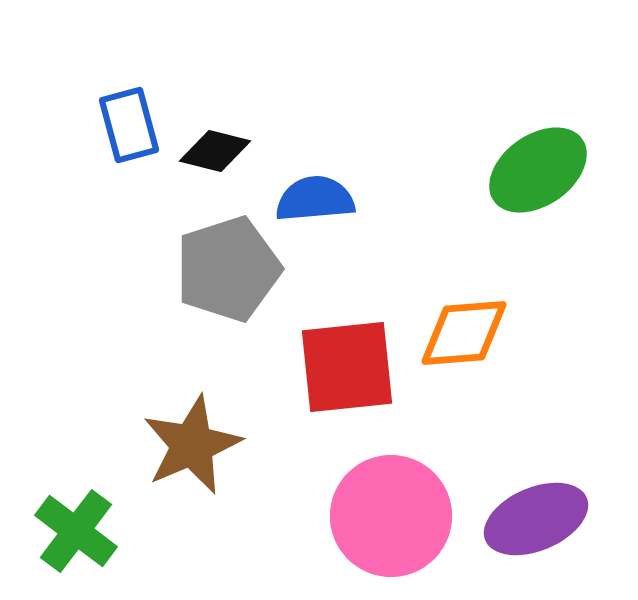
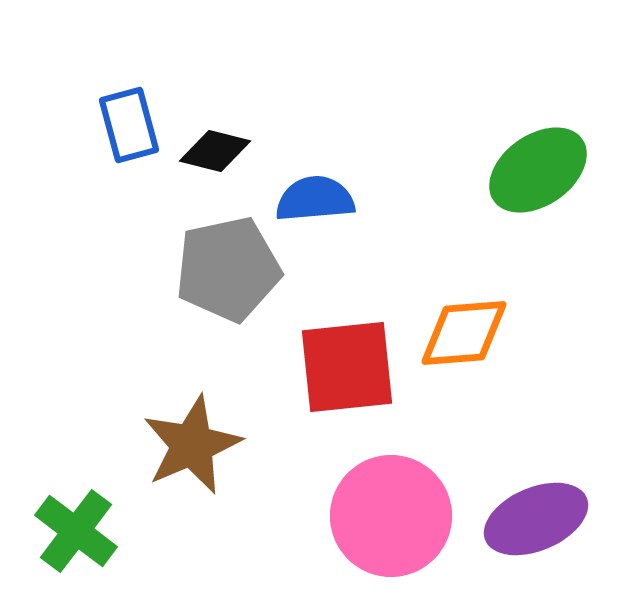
gray pentagon: rotated 6 degrees clockwise
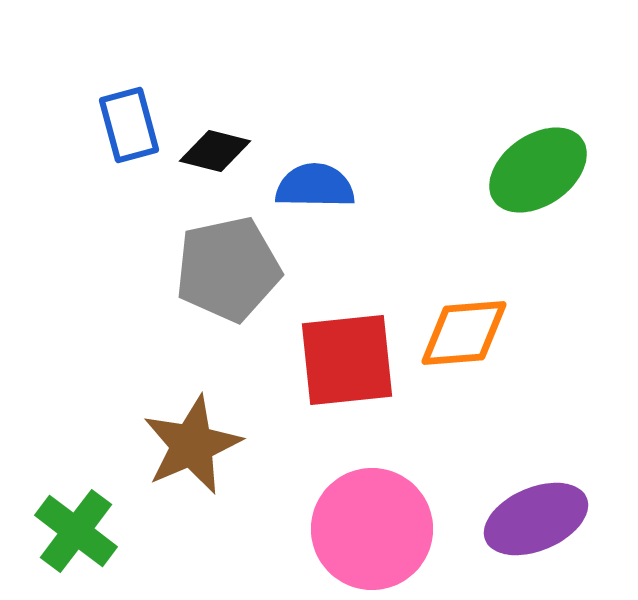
blue semicircle: moved 13 px up; rotated 6 degrees clockwise
red square: moved 7 px up
pink circle: moved 19 px left, 13 px down
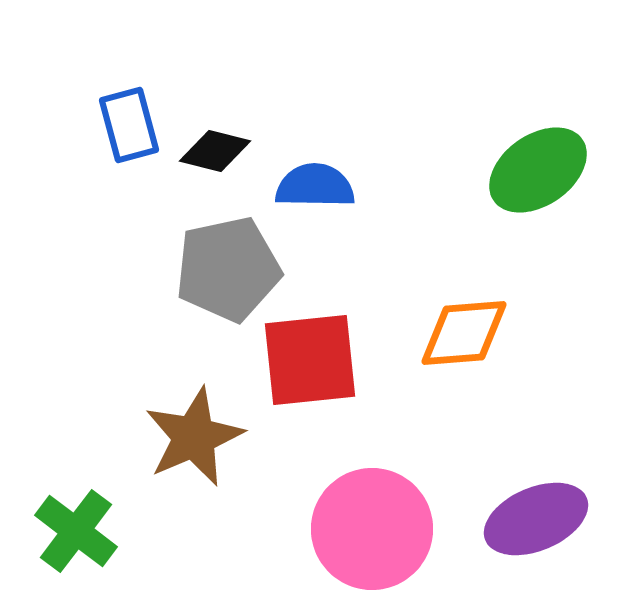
red square: moved 37 px left
brown star: moved 2 px right, 8 px up
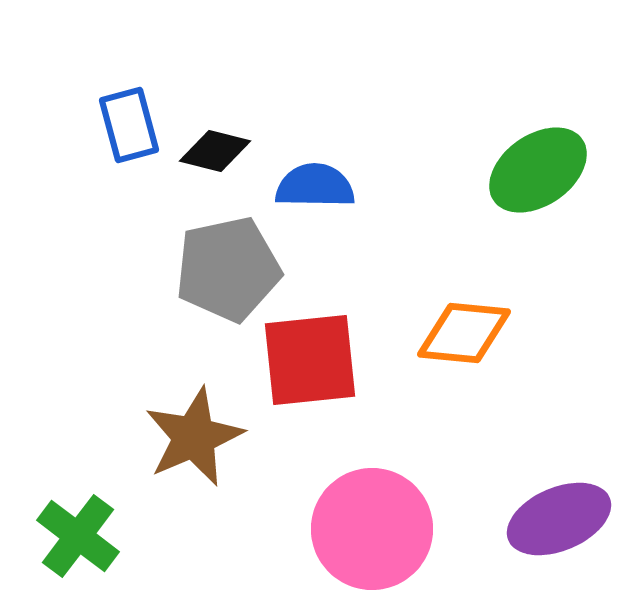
orange diamond: rotated 10 degrees clockwise
purple ellipse: moved 23 px right
green cross: moved 2 px right, 5 px down
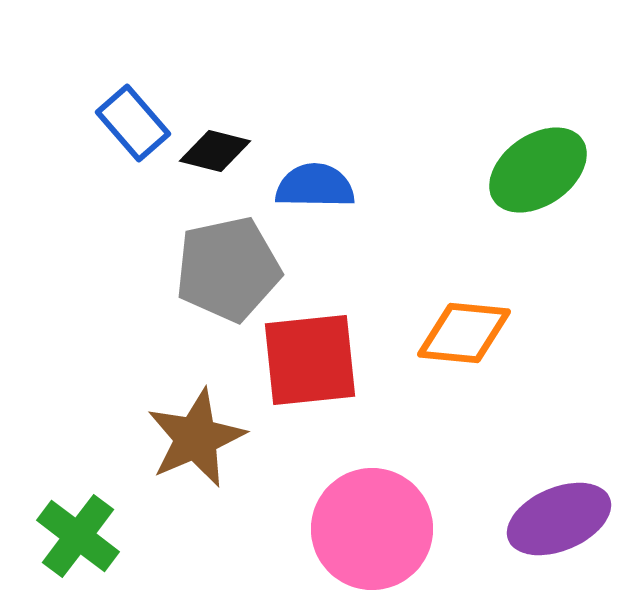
blue rectangle: moved 4 px right, 2 px up; rotated 26 degrees counterclockwise
brown star: moved 2 px right, 1 px down
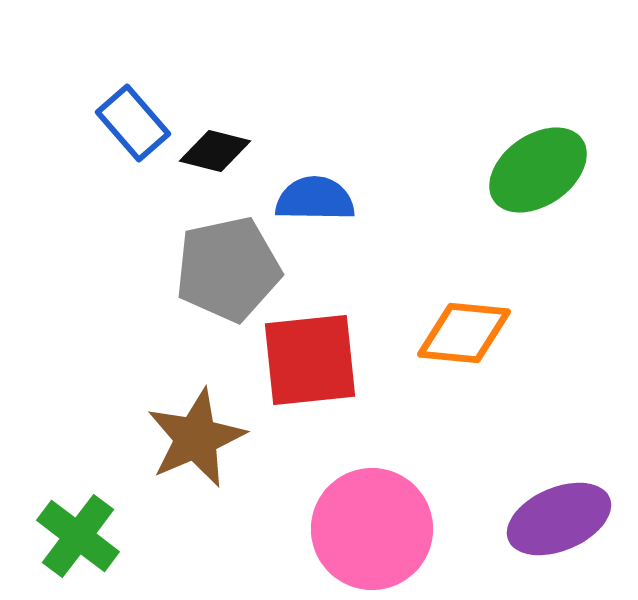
blue semicircle: moved 13 px down
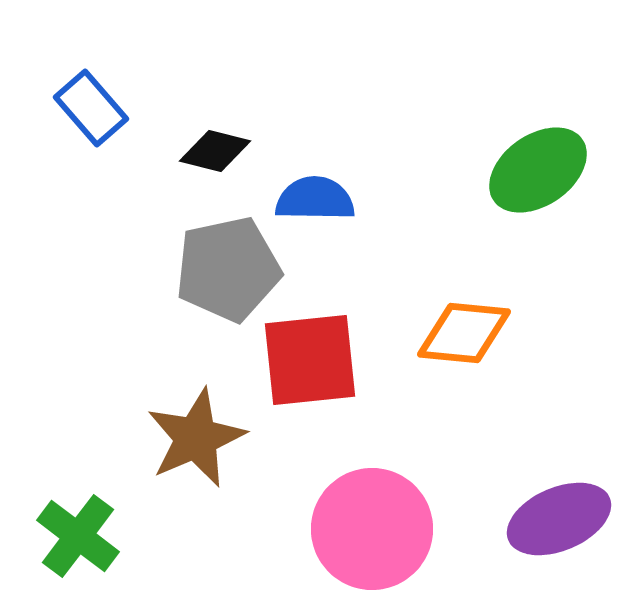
blue rectangle: moved 42 px left, 15 px up
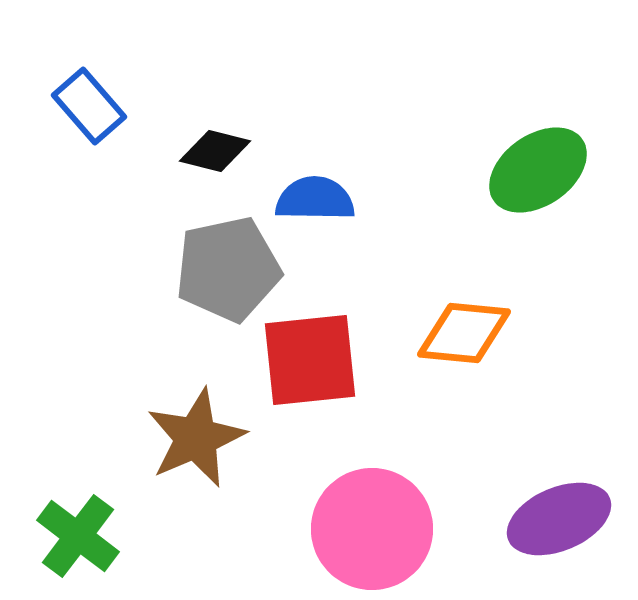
blue rectangle: moved 2 px left, 2 px up
